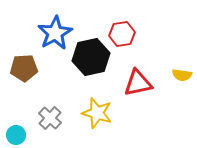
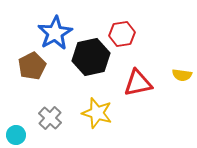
brown pentagon: moved 8 px right, 2 px up; rotated 24 degrees counterclockwise
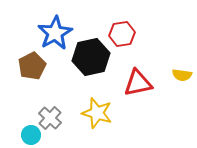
cyan circle: moved 15 px right
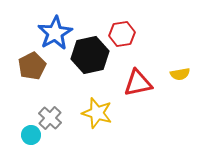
black hexagon: moved 1 px left, 2 px up
yellow semicircle: moved 2 px left, 1 px up; rotated 18 degrees counterclockwise
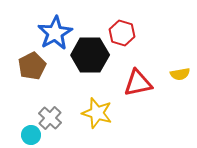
red hexagon: moved 1 px up; rotated 25 degrees clockwise
black hexagon: rotated 12 degrees clockwise
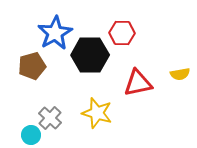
red hexagon: rotated 15 degrees counterclockwise
brown pentagon: rotated 12 degrees clockwise
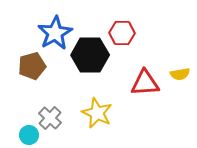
red triangle: moved 7 px right; rotated 8 degrees clockwise
yellow star: rotated 8 degrees clockwise
cyan circle: moved 2 px left
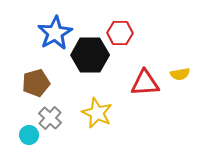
red hexagon: moved 2 px left
brown pentagon: moved 4 px right, 17 px down
